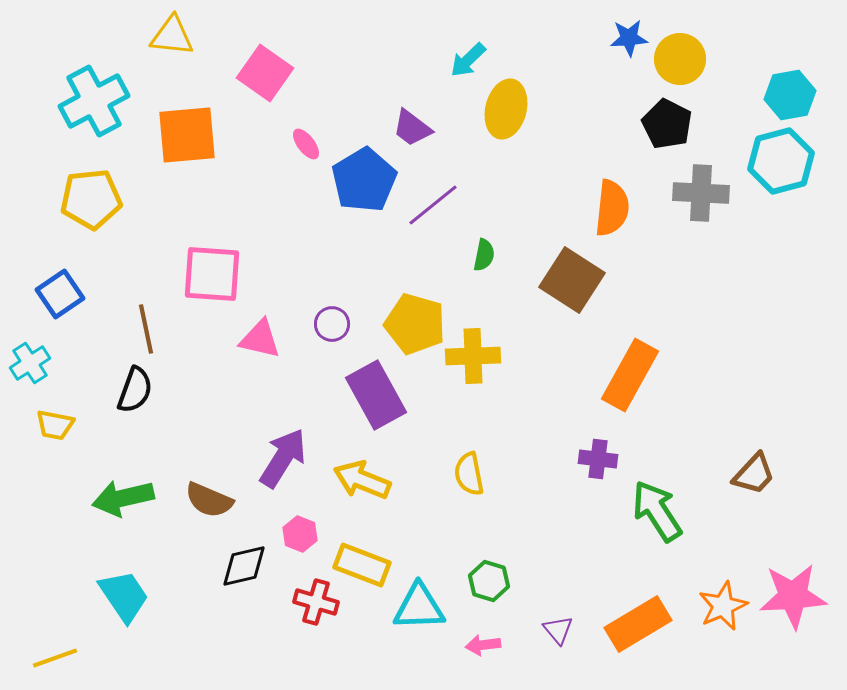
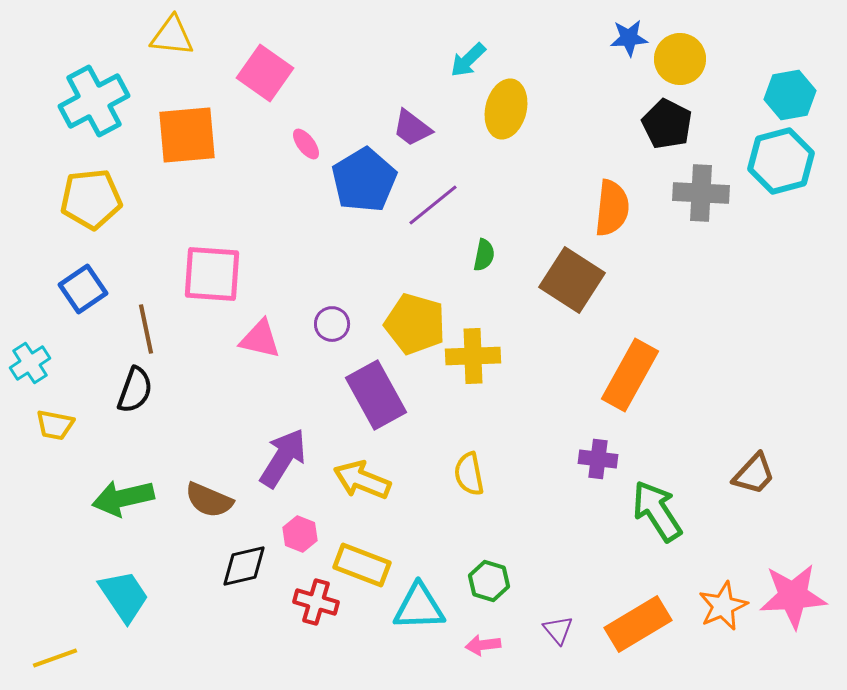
blue square at (60, 294): moved 23 px right, 5 px up
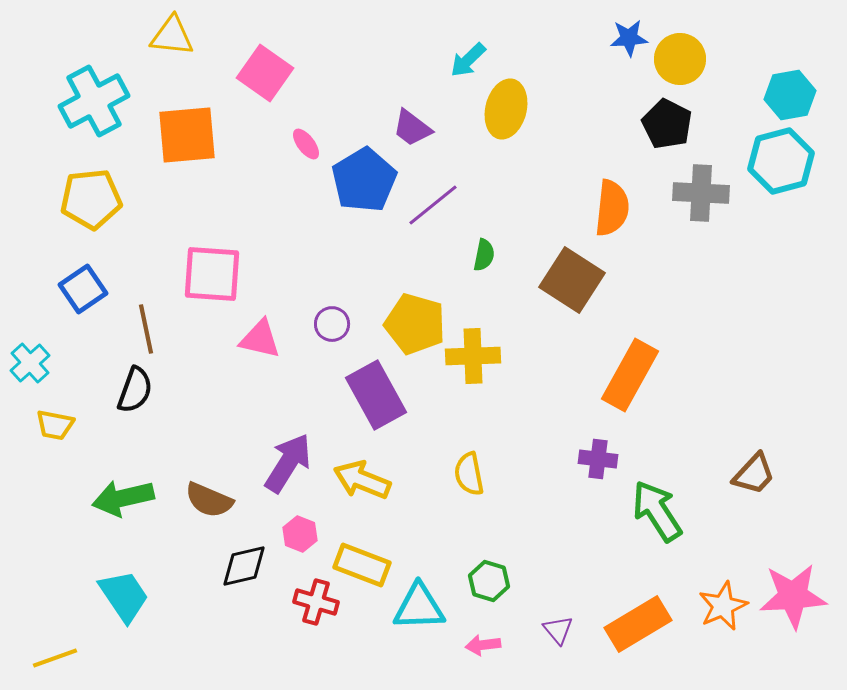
cyan cross at (30, 363): rotated 9 degrees counterclockwise
purple arrow at (283, 458): moved 5 px right, 5 px down
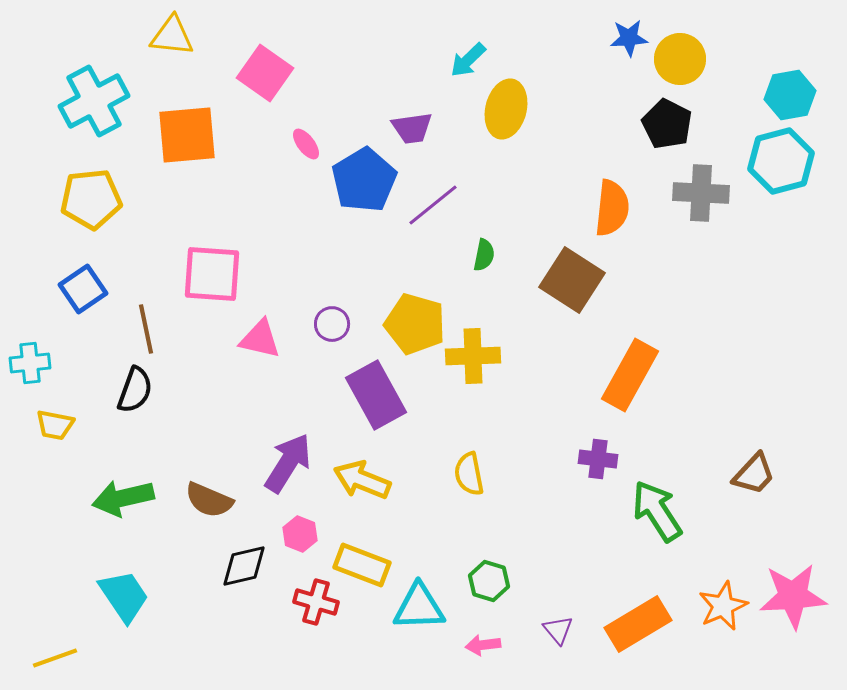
purple trapezoid at (412, 128): rotated 45 degrees counterclockwise
cyan cross at (30, 363): rotated 36 degrees clockwise
